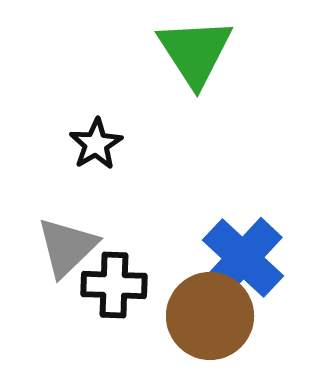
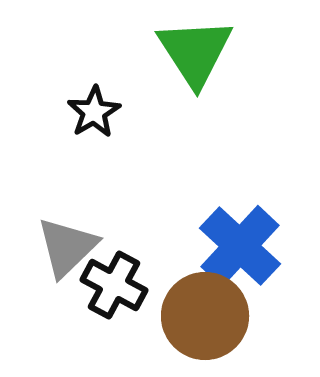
black star: moved 2 px left, 32 px up
blue cross: moved 3 px left, 12 px up
black cross: rotated 26 degrees clockwise
brown circle: moved 5 px left
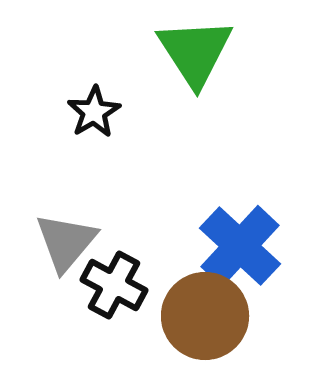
gray triangle: moved 1 px left, 5 px up; rotated 6 degrees counterclockwise
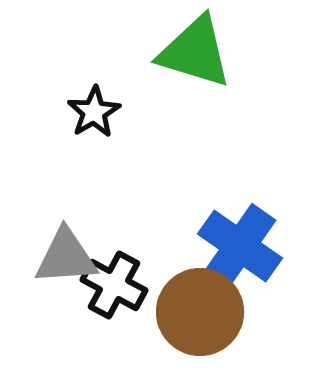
green triangle: rotated 40 degrees counterclockwise
gray triangle: moved 15 px down; rotated 46 degrees clockwise
blue cross: rotated 8 degrees counterclockwise
brown circle: moved 5 px left, 4 px up
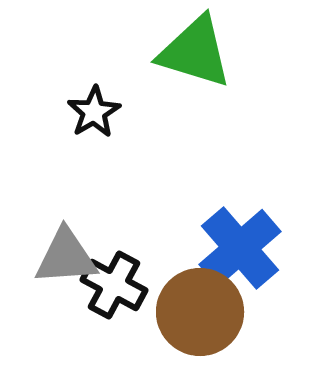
blue cross: moved 2 px down; rotated 14 degrees clockwise
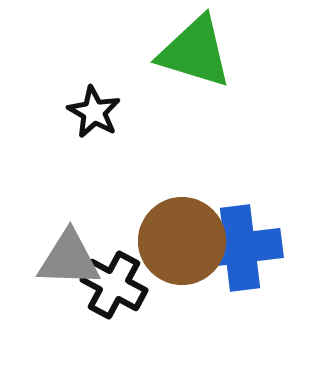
black star: rotated 12 degrees counterclockwise
blue cross: rotated 34 degrees clockwise
gray triangle: moved 3 px right, 2 px down; rotated 6 degrees clockwise
brown circle: moved 18 px left, 71 px up
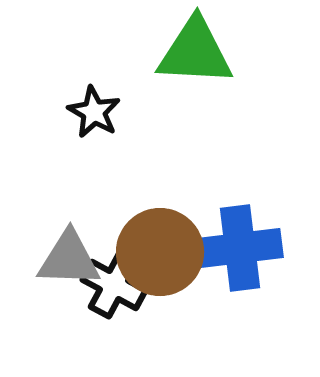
green triangle: rotated 14 degrees counterclockwise
brown circle: moved 22 px left, 11 px down
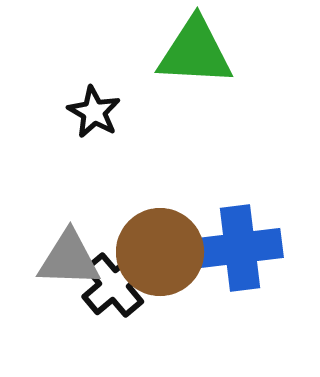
black cross: rotated 22 degrees clockwise
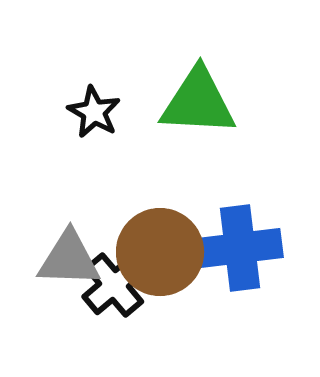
green triangle: moved 3 px right, 50 px down
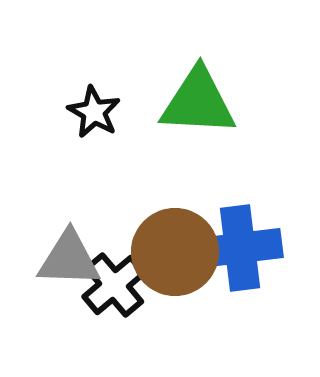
brown circle: moved 15 px right
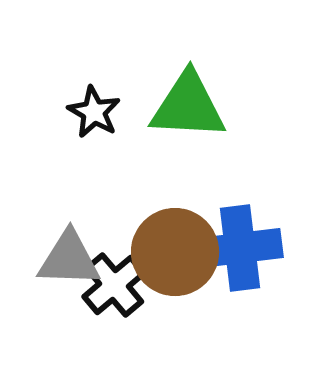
green triangle: moved 10 px left, 4 px down
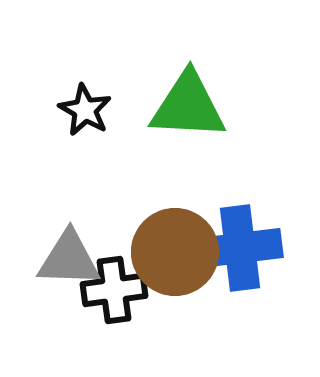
black star: moved 9 px left, 2 px up
black cross: moved 5 px down; rotated 32 degrees clockwise
